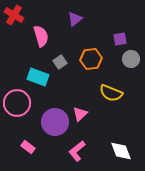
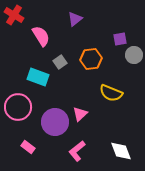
pink semicircle: rotated 15 degrees counterclockwise
gray circle: moved 3 px right, 4 px up
pink circle: moved 1 px right, 4 px down
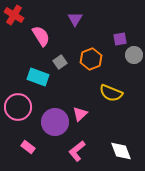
purple triangle: rotated 21 degrees counterclockwise
orange hexagon: rotated 15 degrees counterclockwise
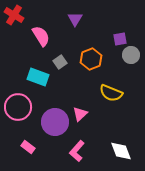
gray circle: moved 3 px left
pink L-shape: rotated 10 degrees counterclockwise
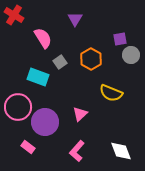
pink semicircle: moved 2 px right, 2 px down
orange hexagon: rotated 10 degrees counterclockwise
purple circle: moved 10 px left
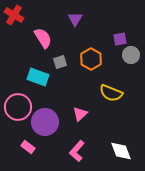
gray square: rotated 16 degrees clockwise
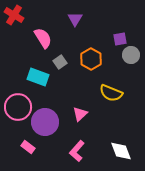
gray square: rotated 16 degrees counterclockwise
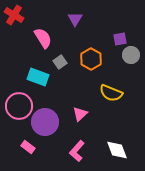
pink circle: moved 1 px right, 1 px up
white diamond: moved 4 px left, 1 px up
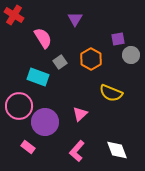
purple square: moved 2 px left
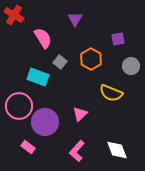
gray circle: moved 11 px down
gray square: rotated 16 degrees counterclockwise
